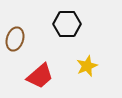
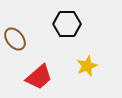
brown ellipse: rotated 55 degrees counterclockwise
red trapezoid: moved 1 px left, 1 px down
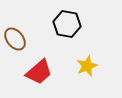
black hexagon: rotated 12 degrees clockwise
red trapezoid: moved 5 px up
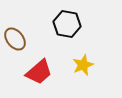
yellow star: moved 4 px left, 1 px up
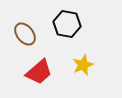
brown ellipse: moved 10 px right, 5 px up
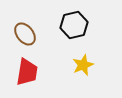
black hexagon: moved 7 px right, 1 px down; rotated 24 degrees counterclockwise
red trapezoid: moved 12 px left; rotated 40 degrees counterclockwise
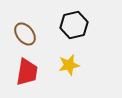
yellow star: moved 14 px left; rotated 10 degrees clockwise
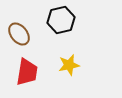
black hexagon: moved 13 px left, 5 px up
brown ellipse: moved 6 px left
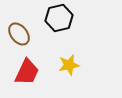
black hexagon: moved 2 px left, 2 px up
red trapezoid: rotated 16 degrees clockwise
